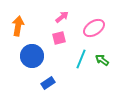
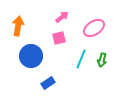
blue circle: moved 1 px left
green arrow: rotated 112 degrees counterclockwise
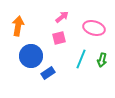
pink ellipse: rotated 50 degrees clockwise
blue rectangle: moved 10 px up
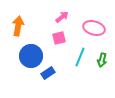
cyan line: moved 1 px left, 2 px up
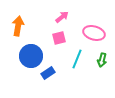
pink ellipse: moved 5 px down
cyan line: moved 3 px left, 2 px down
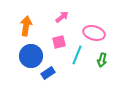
orange arrow: moved 8 px right
pink square: moved 4 px down
cyan line: moved 4 px up
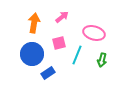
orange arrow: moved 8 px right, 3 px up
pink square: moved 1 px down
blue circle: moved 1 px right, 2 px up
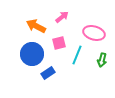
orange arrow: moved 2 px right, 3 px down; rotated 72 degrees counterclockwise
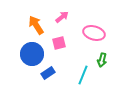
orange arrow: moved 1 px up; rotated 30 degrees clockwise
cyan line: moved 6 px right, 20 px down
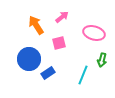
blue circle: moved 3 px left, 5 px down
